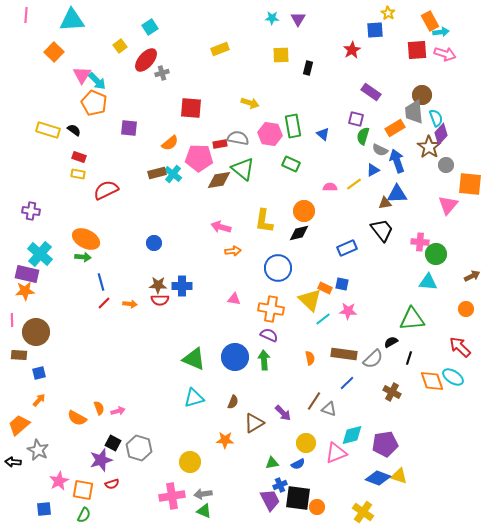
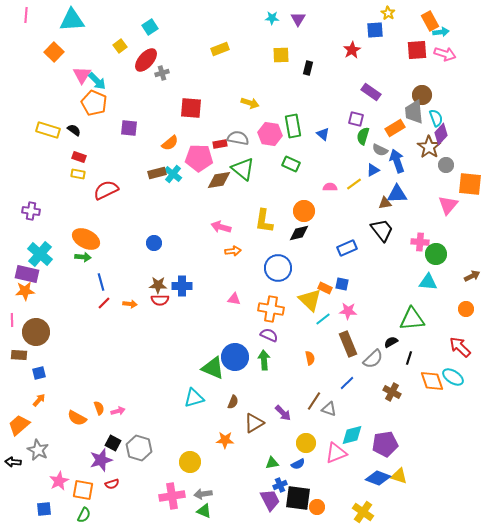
brown rectangle at (344, 354): moved 4 px right, 10 px up; rotated 60 degrees clockwise
green triangle at (194, 359): moved 19 px right, 9 px down
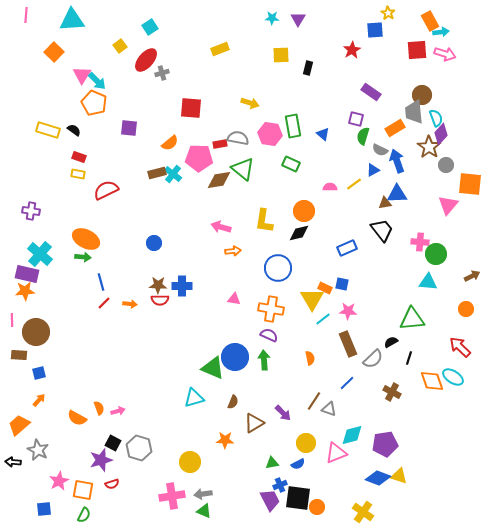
yellow triangle at (310, 300): moved 2 px right, 1 px up; rotated 15 degrees clockwise
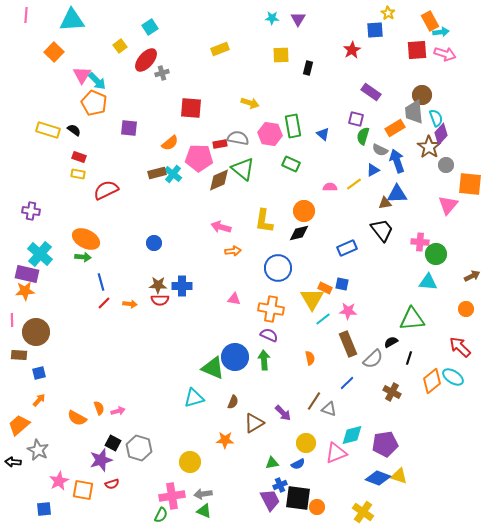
brown diamond at (219, 180): rotated 15 degrees counterclockwise
orange diamond at (432, 381): rotated 70 degrees clockwise
green semicircle at (84, 515): moved 77 px right
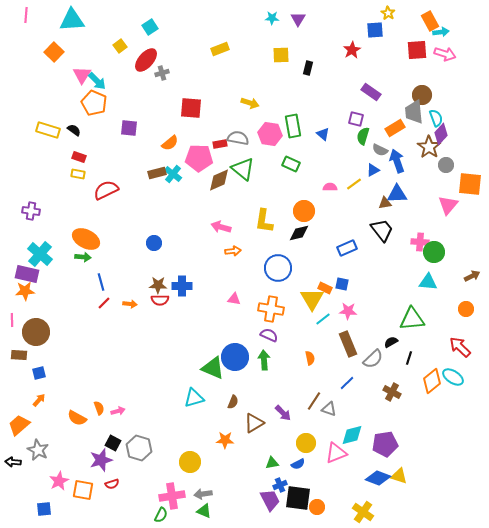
green circle at (436, 254): moved 2 px left, 2 px up
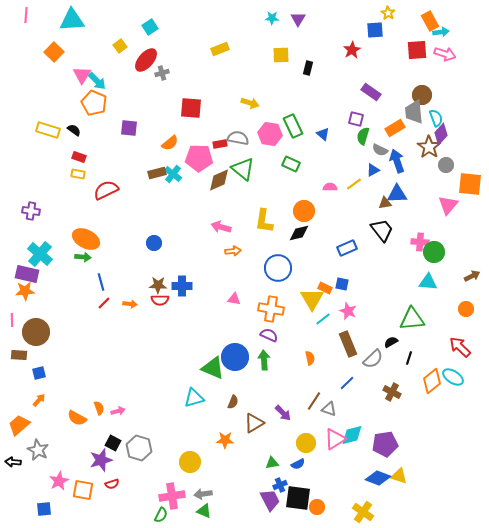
green rectangle at (293, 126): rotated 15 degrees counterclockwise
pink star at (348, 311): rotated 18 degrees clockwise
pink triangle at (336, 453): moved 1 px left, 14 px up; rotated 10 degrees counterclockwise
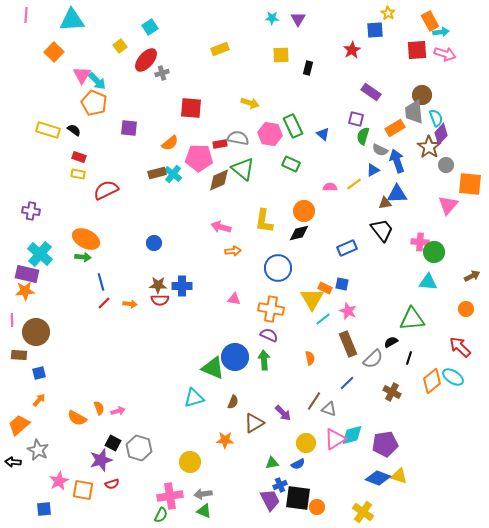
pink cross at (172, 496): moved 2 px left
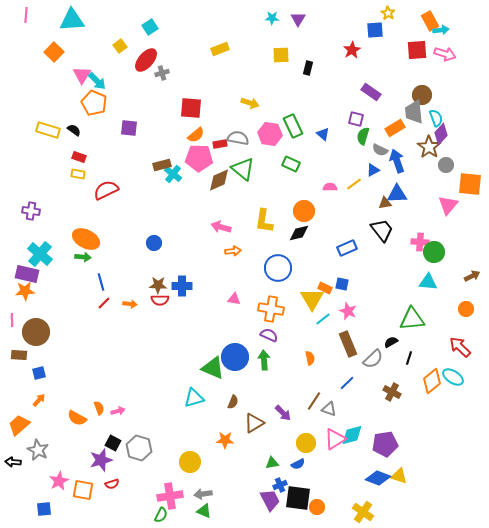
cyan arrow at (441, 32): moved 2 px up
orange semicircle at (170, 143): moved 26 px right, 8 px up
brown rectangle at (157, 173): moved 5 px right, 8 px up
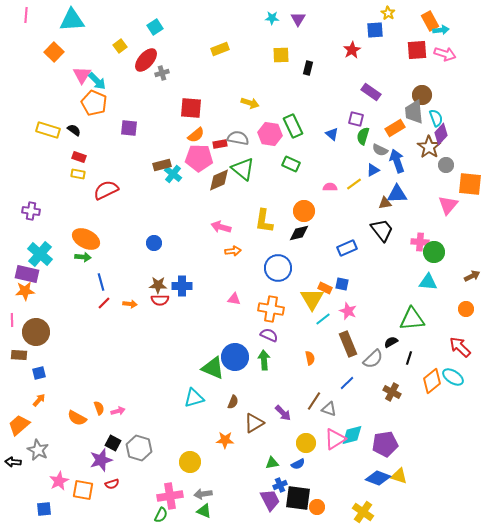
cyan square at (150, 27): moved 5 px right
blue triangle at (323, 134): moved 9 px right
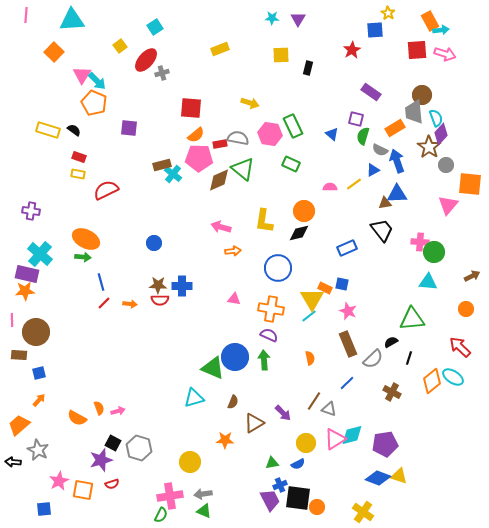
cyan line at (323, 319): moved 14 px left, 3 px up
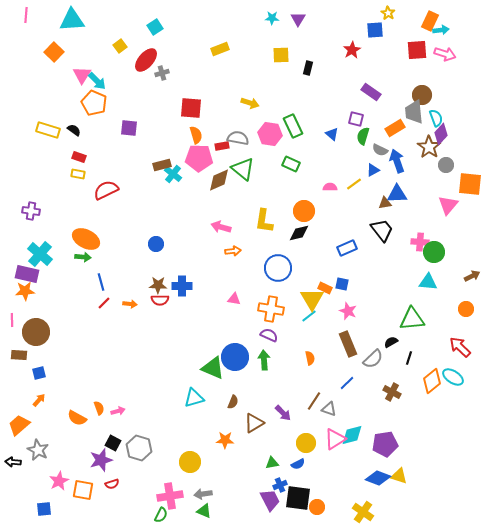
orange rectangle at (430, 21): rotated 54 degrees clockwise
orange semicircle at (196, 135): rotated 66 degrees counterclockwise
red rectangle at (220, 144): moved 2 px right, 2 px down
blue circle at (154, 243): moved 2 px right, 1 px down
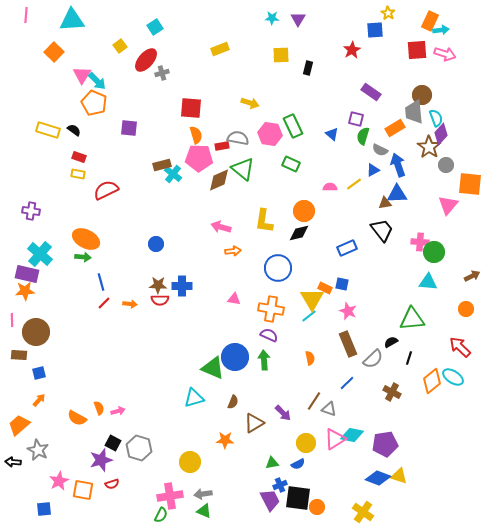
blue arrow at (397, 161): moved 1 px right, 4 px down
cyan diamond at (352, 435): rotated 25 degrees clockwise
